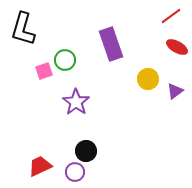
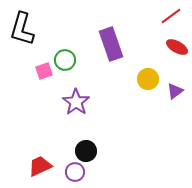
black L-shape: moved 1 px left
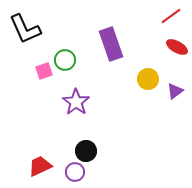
black L-shape: moved 3 px right; rotated 40 degrees counterclockwise
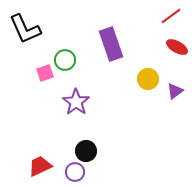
pink square: moved 1 px right, 2 px down
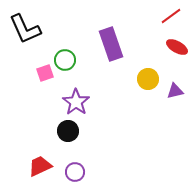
purple triangle: rotated 24 degrees clockwise
black circle: moved 18 px left, 20 px up
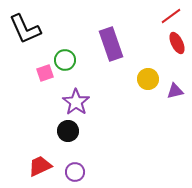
red ellipse: moved 4 px up; rotated 35 degrees clockwise
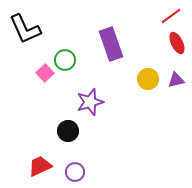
pink square: rotated 24 degrees counterclockwise
purple triangle: moved 1 px right, 11 px up
purple star: moved 14 px right; rotated 20 degrees clockwise
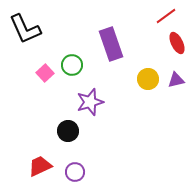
red line: moved 5 px left
green circle: moved 7 px right, 5 px down
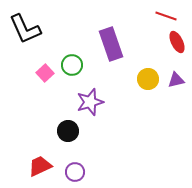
red line: rotated 55 degrees clockwise
red ellipse: moved 1 px up
